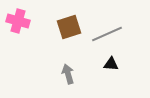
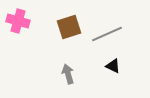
black triangle: moved 2 px right, 2 px down; rotated 21 degrees clockwise
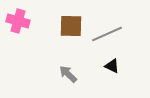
brown square: moved 2 px right, 1 px up; rotated 20 degrees clockwise
black triangle: moved 1 px left
gray arrow: rotated 30 degrees counterclockwise
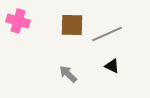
brown square: moved 1 px right, 1 px up
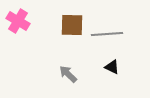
pink cross: rotated 15 degrees clockwise
gray line: rotated 20 degrees clockwise
black triangle: moved 1 px down
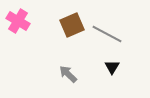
brown square: rotated 25 degrees counterclockwise
gray line: rotated 32 degrees clockwise
black triangle: rotated 35 degrees clockwise
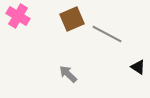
pink cross: moved 5 px up
brown square: moved 6 px up
black triangle: moved 26 px right; rotated 28 degrees counterclockwise
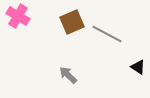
brown square: moved 3 px down
gray arrow: moved 1 px down
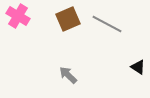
brown square: moved 4 px left, 3 px up
gray line: moved 10 px up
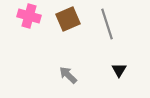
pink cross: moved 11 px right; rotated 15 degrees counterclockwise
gray line: rotated 44 degrees clockwise
black triangle: moved 19 px left, 3 px down; rotated 28 degrees clockwise
